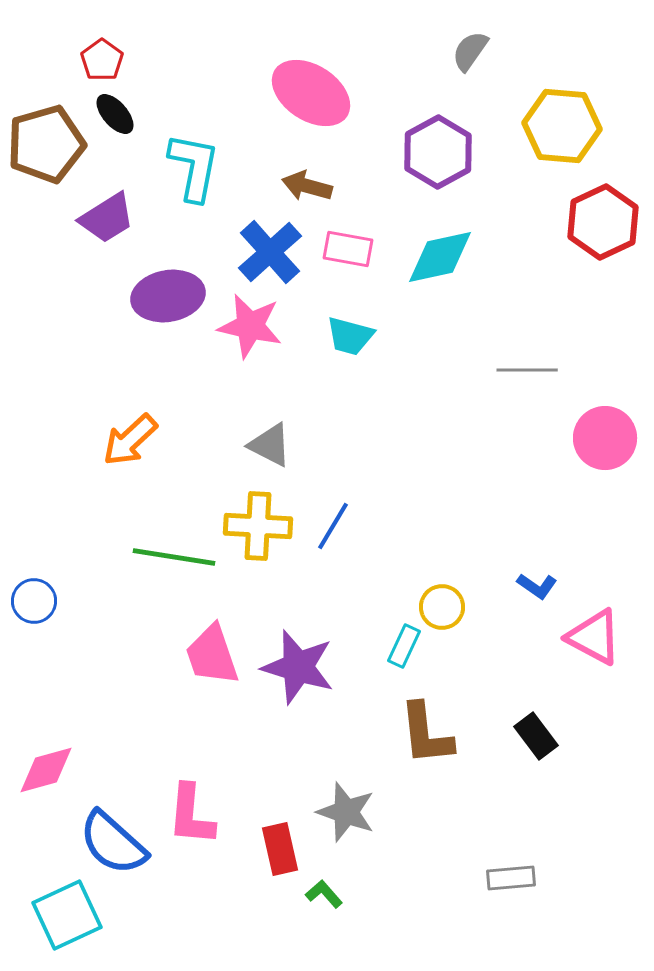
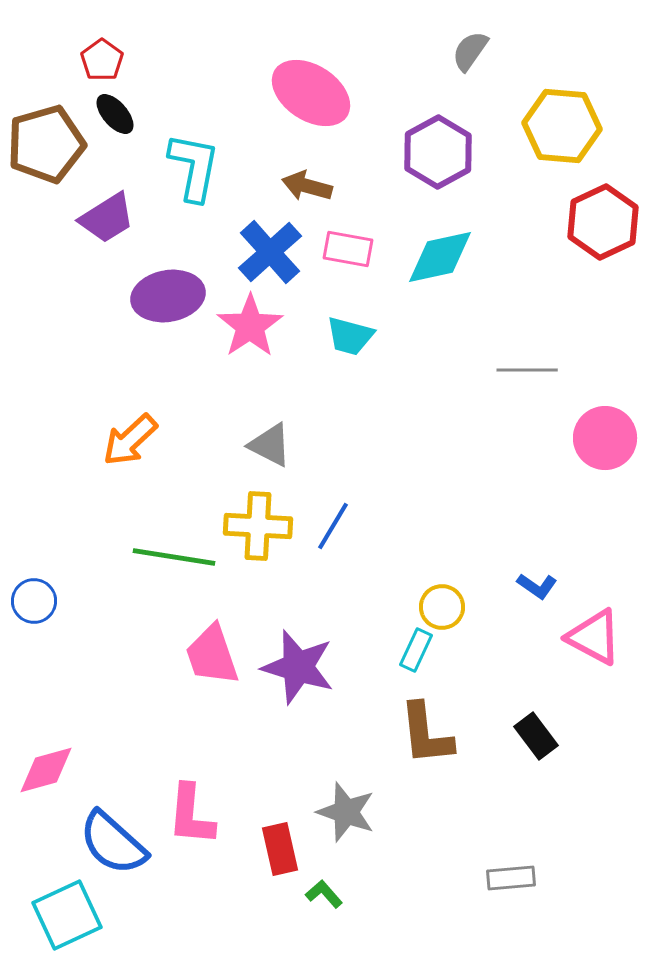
pink star at (250, 326): rotated 26 degrees clockwise
cyan rectangle at (404, 646): moved 12 px right, 4 px down
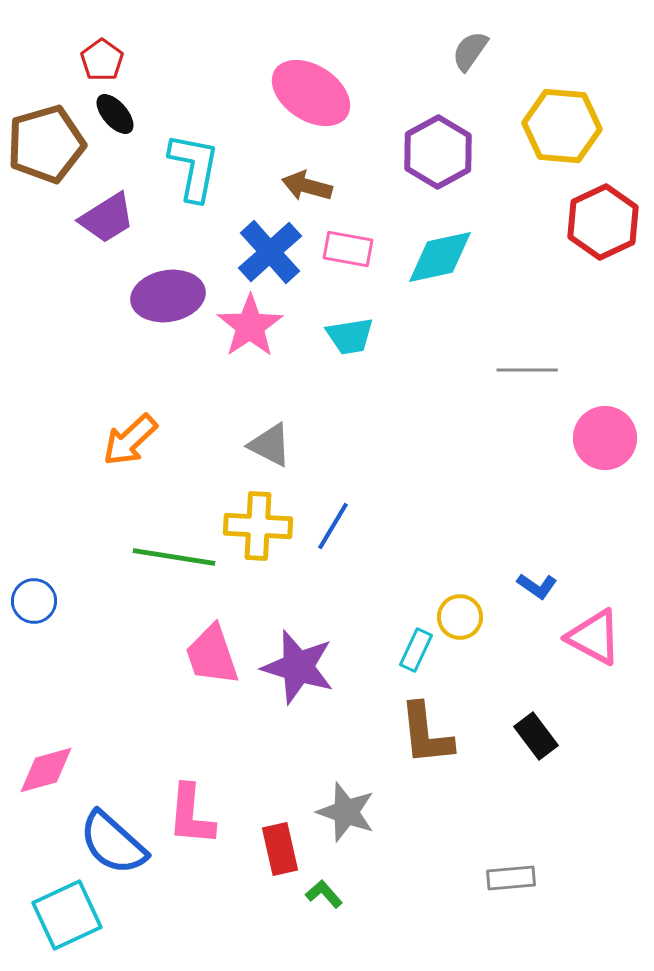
cyan trapezoid at (350, 336): rotated 24 degrees counterclockwise
yellow circle at (442, 607): moved 18 px right, 10 px down
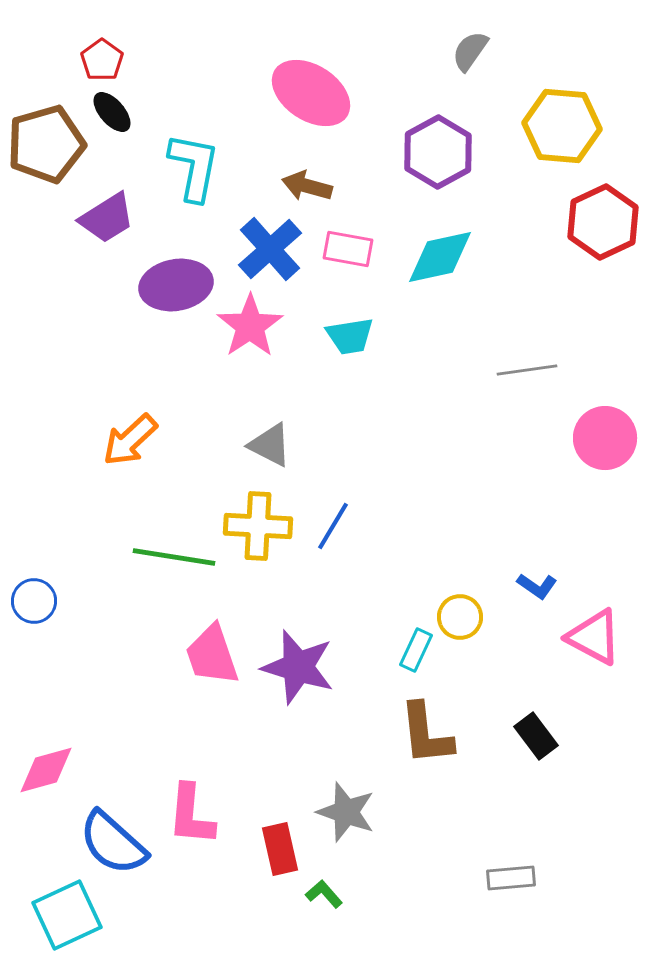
black ellipse at (115, 114): moved 3 px left, 2 px up
blue cross at (270, 252): moved 3 px up
purple ellipse at (168, 296): moved 8 px right, 11 px up
gray line at (527, 370): rotated 8 degrees counterclockwise
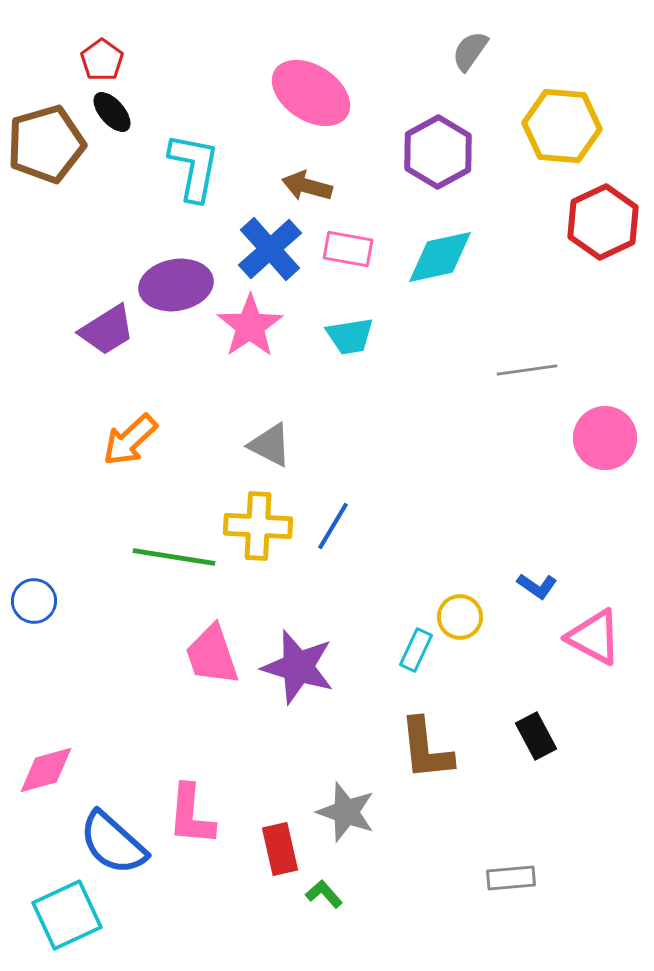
purple trapezoid at (107, 218): moved 112 px down
brown L-shape at (426, 734): moved 15 px down
black rectangle at (536, 736): rotated 9 degrees clockwise
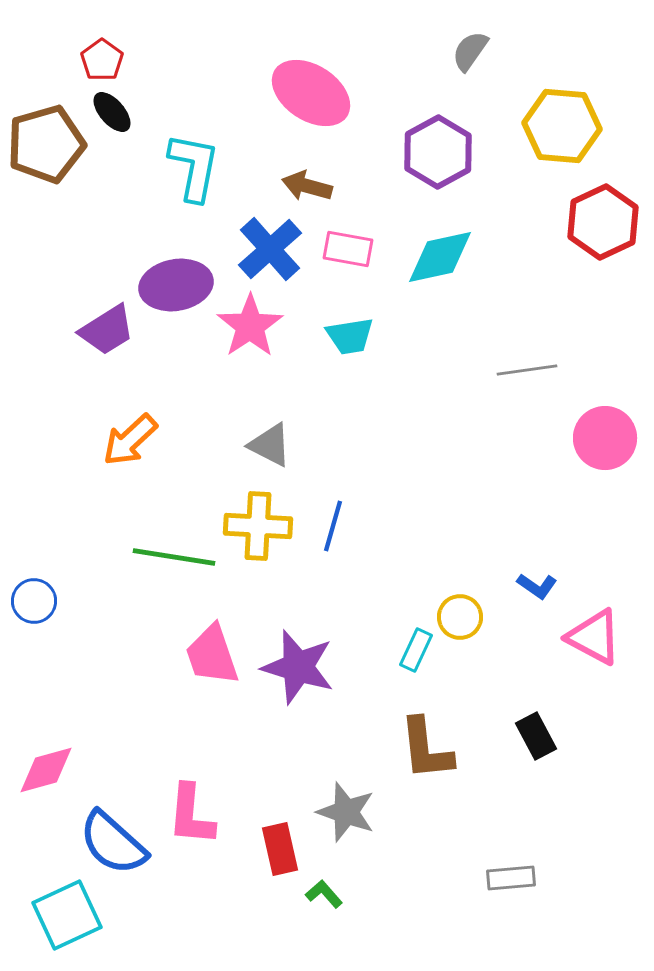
blue line at (333, 526): rotated 15 degrees counterclockwise
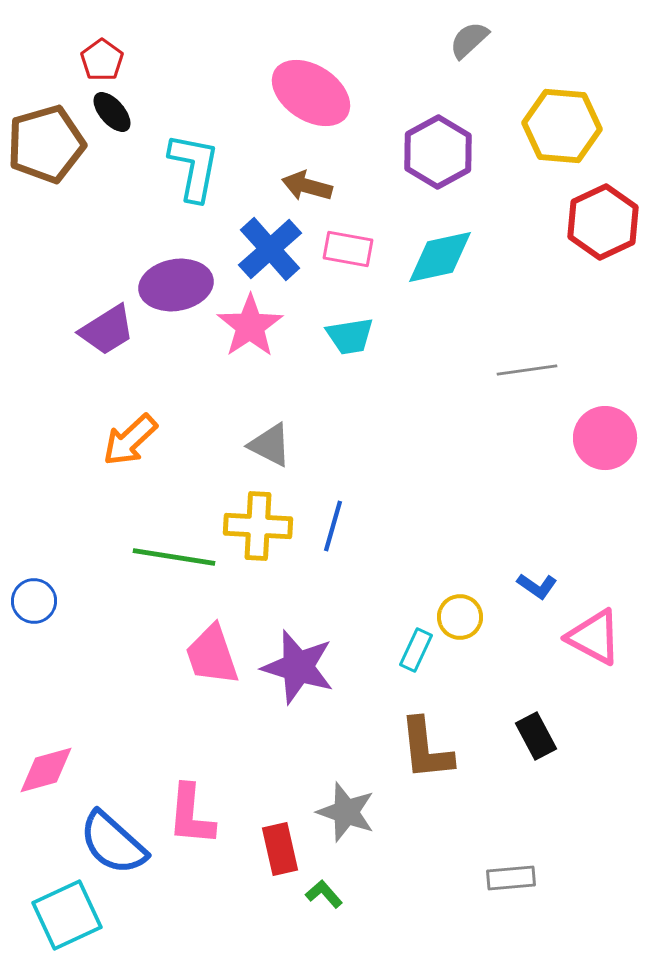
gray semicircle at (470, 51): moved 1 px left, 11 px up; rotated 12 degrees clockwise
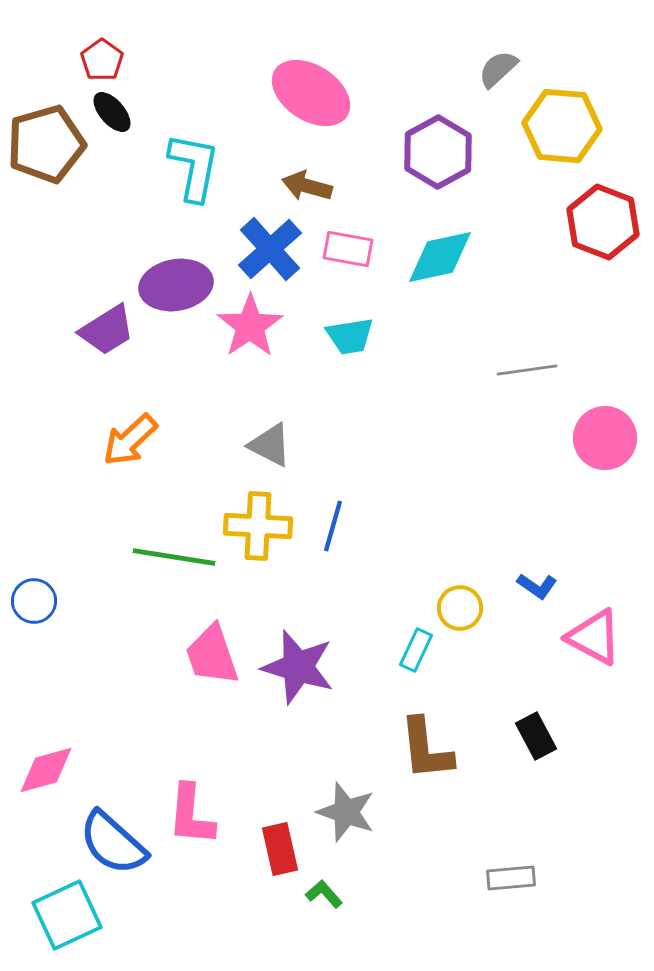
gray semicircle at (469, 40): moved 29 px right, 29 px down
red hexagon at (603, 222): rotated 14 degrees counterclockwise
yellow circle at (460, 617): moved 9 px up
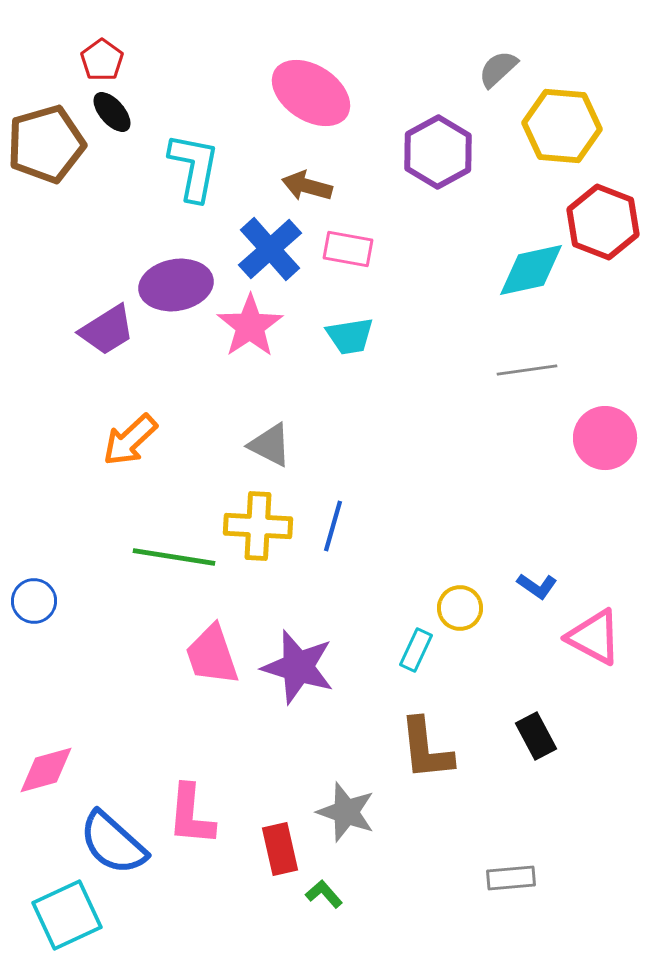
cyan diamond at (440, 257): moved 91 px right, 13 px down
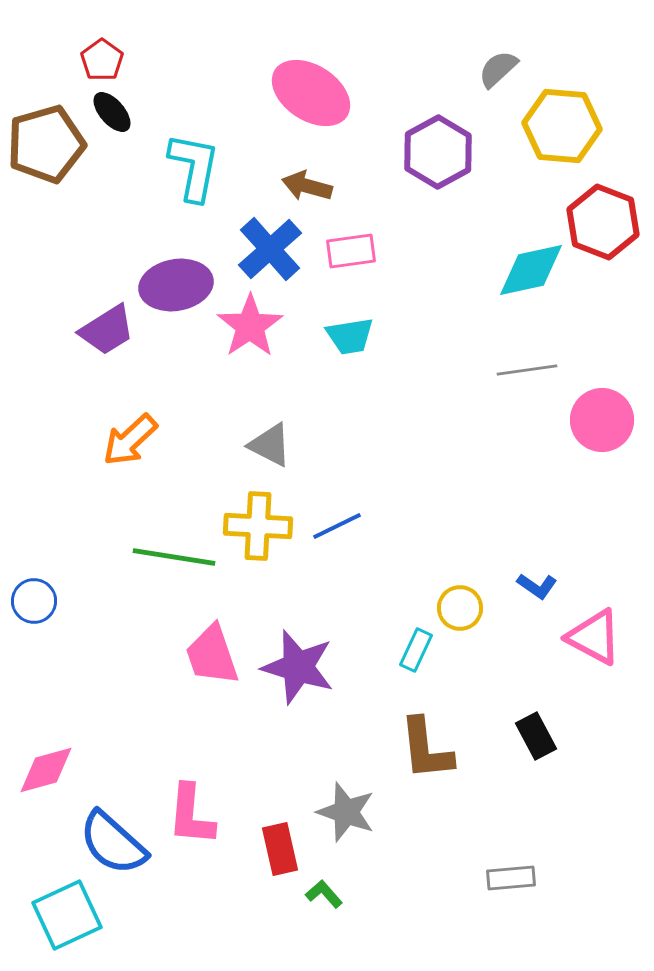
pink rectangle at (348, 249): moved 3 px right, 2 px down; rotated 18 degrees counterclockwise
pink circle at (605, 438): moved 3 px left, 18 px up
blue line at (333, 526): moved 4 px right; rotated 48 degrees clockwise
